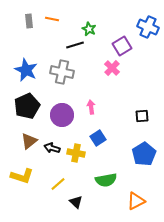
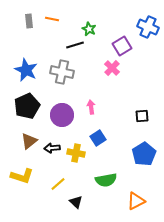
black arrow: rotated 21 degrees counterclockwise
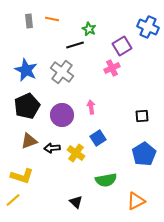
pink cross: rotated 21 degrees clockwise
gray cross: rotated 25 degrees clockwise
brown triangle: rotated 18 degrees clockwise
yellow cross: rotated 24 degrees clockwise
yellow line: moved 45 px left, 16 px down
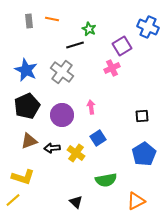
yellow L-shape: moved 1 px right, 1 px down
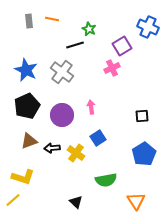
orange triangle: rotated 36 degrees counterclockwise
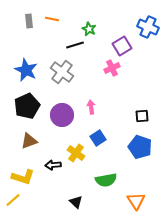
black arrow: moved 1 px right, 17 px down
blue pentagon: moved 4 px left, 7 px up; rotated 20 degrees counterclockwise
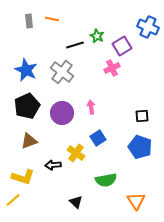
green star: moved 8 px right, 7 px down
purple circle: moved 2 px up
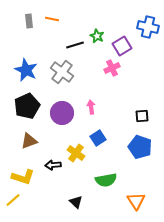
blue cross: rotated 10 degrees counterclockwise
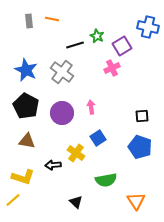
black pentagon: moved 1 px left; rotated 20 degrees counterclockwise
brown triangle: moved 2 px left; rotated 30 degrees clockwise
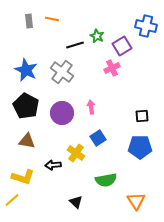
blue cross: moved 2 px left, 1 px up
blue pentagon: rotated 20 degrees counterclockwise
yellow line: moved 1 px left
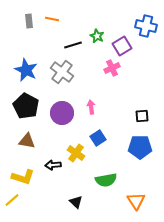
black line: moved 2 px left
